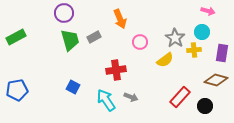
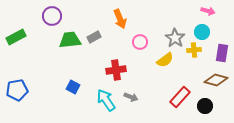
purple circle: moved 12 px left, 3 px down
green trapezoid: rotated 80 degrees counterclockwise
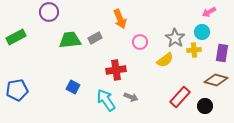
pink arrow: moved 1 px right, 1 px down; rotated 136 degrees clockwise
purple circle: moved 3 px left, 4 px up
gray rectangle: moved 1 px right, 1 px down
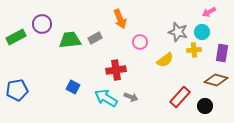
purple circle: moved 7 px left, 12 px down
gray star: moved 3 px right, 6 px up; rotated 18 degrees counterclockwise
cyan arrow: moved 2 px up; rotated 25 degrees counterclockwise
